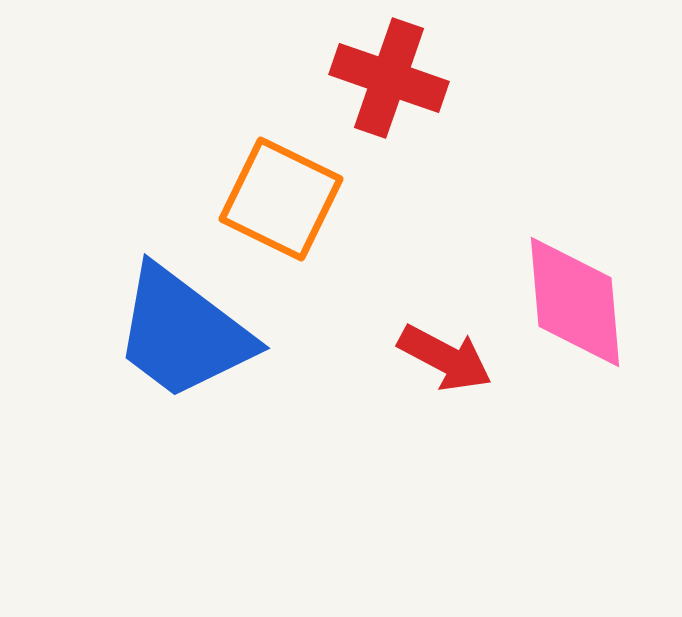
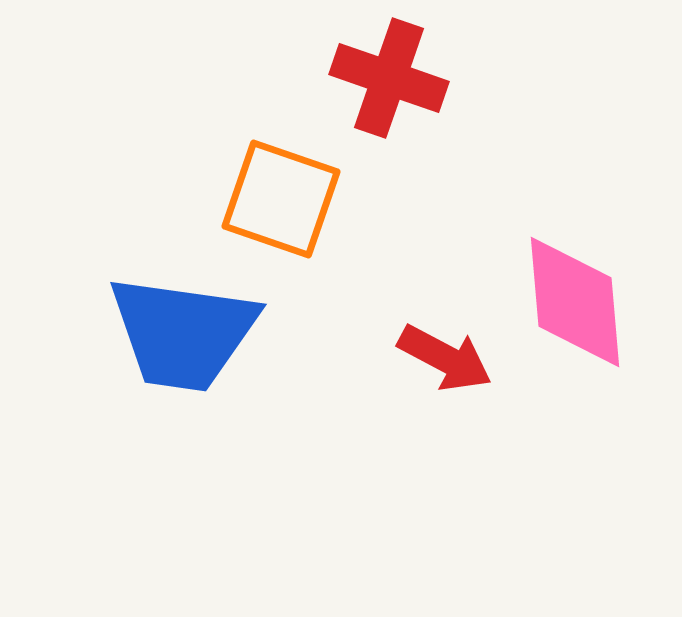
orange square: rotated 7 degrees counterclockwise
blue trapezoid: rotated 29 degrees counterclockwise
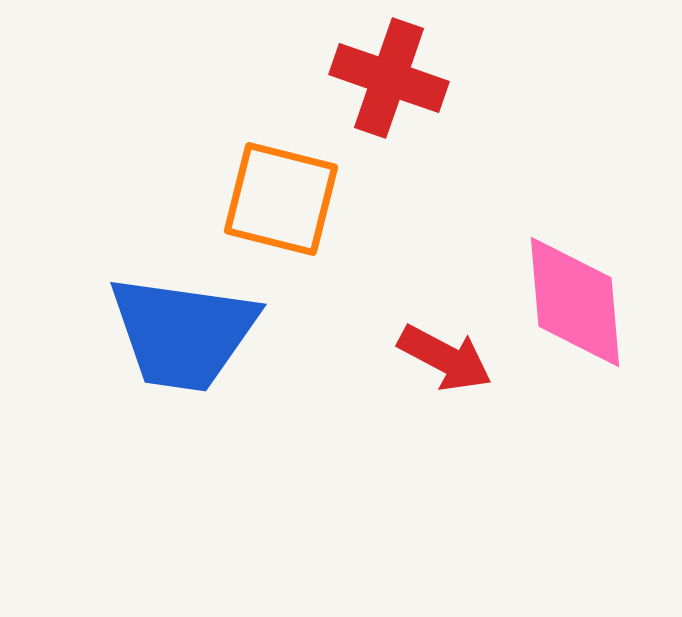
orange square: rotated 5 degrees counterclockwise
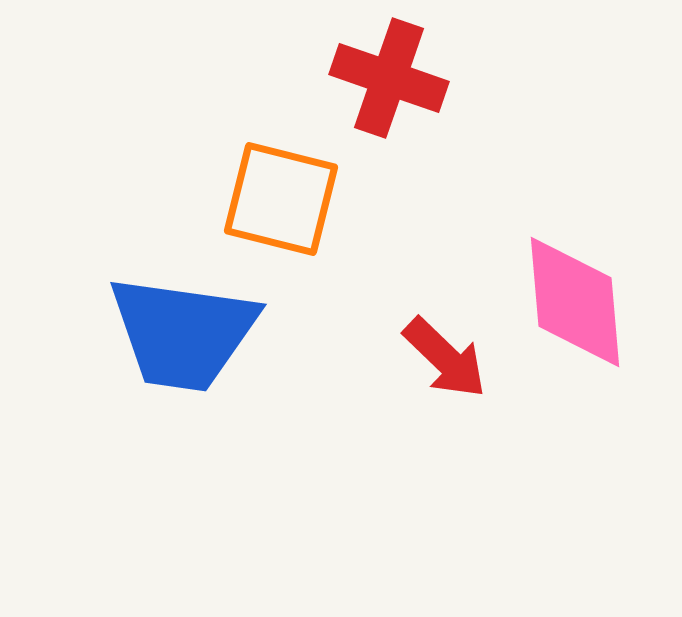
red arrow: rotated 16 degrees clockwise
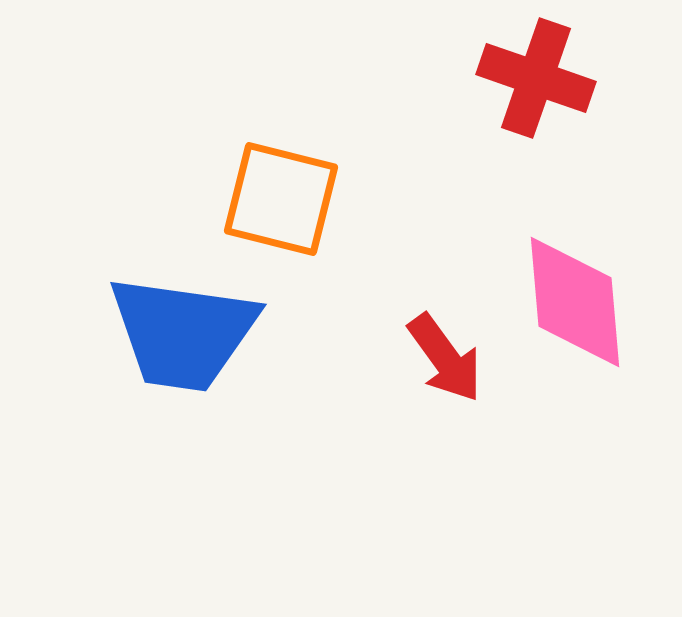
red cross: moved 147 px right
red arrow: rotated 10 degrees clockwise
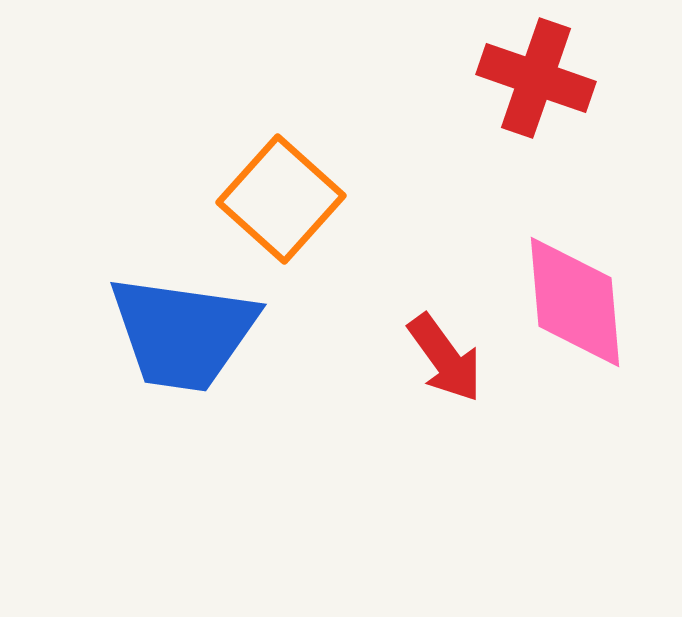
orange square: rotated 28 degrees clockwise
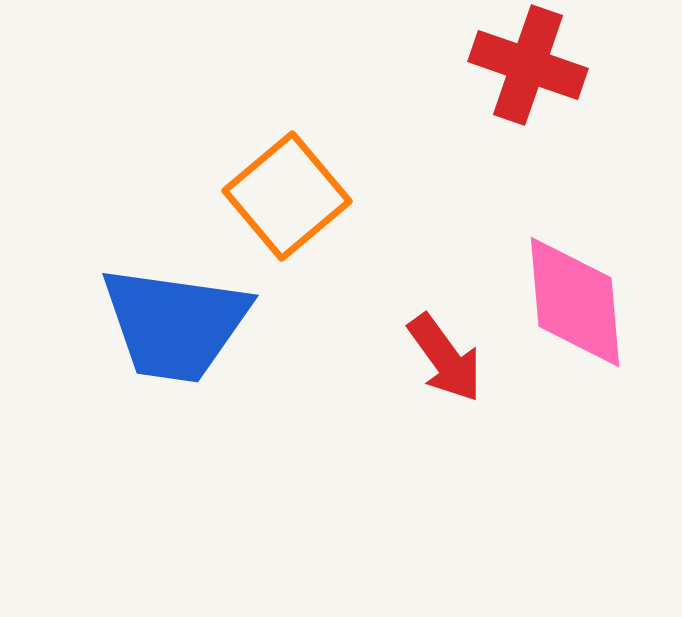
red cross: moved 8 px left, 13 px up
orange square: moved 6 px right, 3 px up; rotated 8 degrees clockwise
blue trapezoid: moved 8 px left, 9 px up
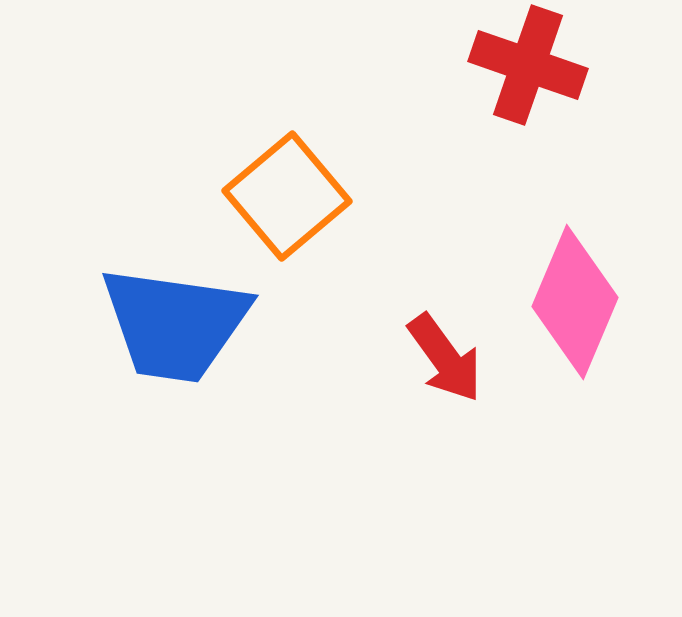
pink diamond: rotated 28 degrees clockwise
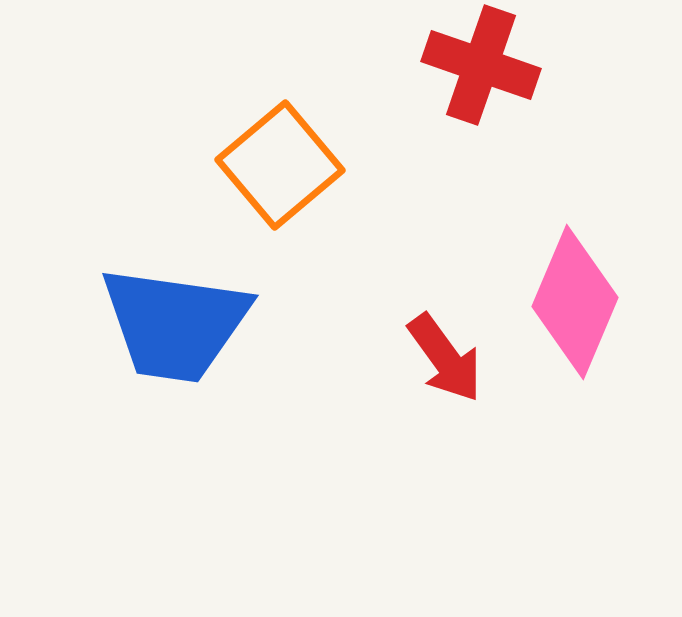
red cross: moved 47 px left
orange square: moved 7 px left, 31 px up
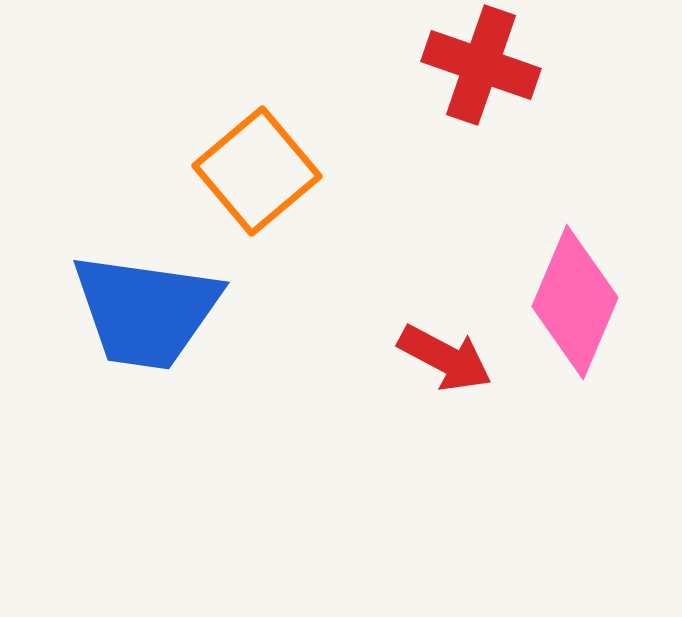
orange square: moved 23 px left, 6 px down
blue trapezoid: moved 29 px left, 13 px up
red arrow: rotated 26 degrees counterclockwise
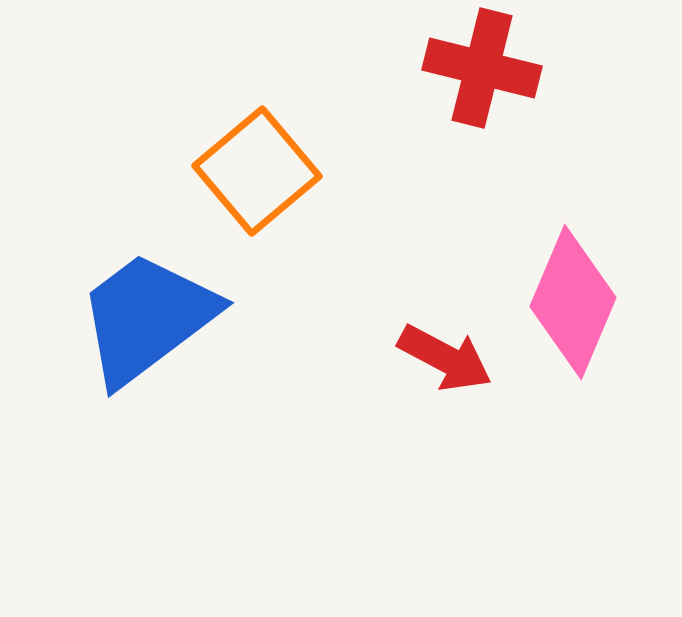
red cross: moved 1 px right, 3 px down; rotated 5 degrees counterclockwise
pink diamond: moved 2 px left
blue trapezoid: moved 1 px right, 7 px down; rotated 135 degrees clockwise
